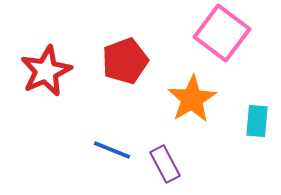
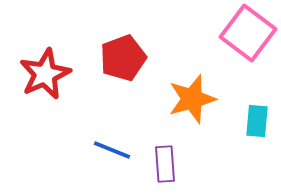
pink square: moved 26 px right
red pentagon: moved 2 px left, 3 px up
red star: moved 1 px left, 3 px down
orange star: rotated 15 degrees clockwise
purple rectangle: rotated 24 degrees clockwise
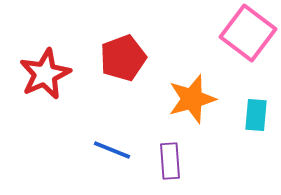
cyan rectangle: moved 1 px left, 6 px up
purple rectangle: moved 5 px right, 3 px up
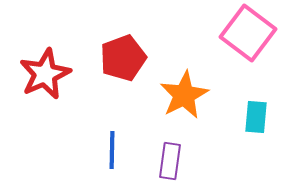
orange star: moved 8 px left, 4 px up; rotated 12 degrees counterclockwise
cyan rectangle: moved 2 px down
blue line: rotated 69 degrees clockwise
purple rectangle: rotated 12 degrees clockwise
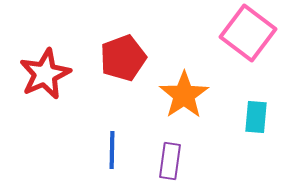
orange star: rotated 6 degrees counterclockwise
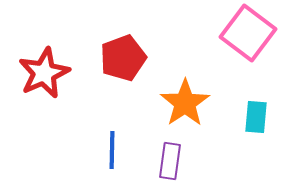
red star: moved 1 px left, 1 px up
orange star: moved 1 px right, 8 px down
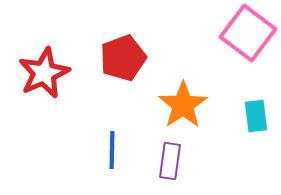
orange star: moved 2 px left, 2 px down
cyan rectangle: moved 1 px up; rotated 12 degrees counterclockwise
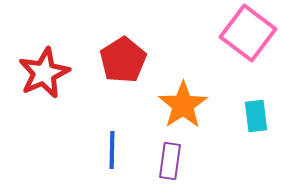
red pentagon: moved 2 px down; rotated 12 degrees counterclockwise
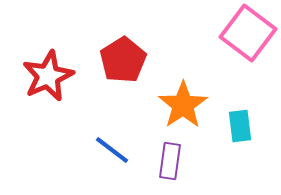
red star: moved 4 px right, 3 px down
cyan rectangle: moved 16 px left, 10 px down
blue line: rotated 54 degrees counterclockwise
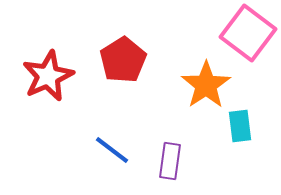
orange star: moved 23 px right, 20 px up
